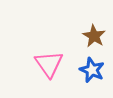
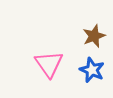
brown star: rotated 20 degrees clockwise
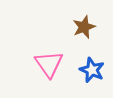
brown star: moved 10 px left, 9 px up
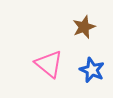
pink triangle: rotated 16 degrees counterclockwise
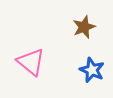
pink triangle: moved 18 px left, 2 px up
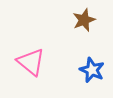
brown star: moved 7 px up
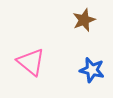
blue star: rotated 10 degrees counterclockwise
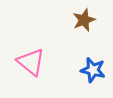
blue star: moved 1 px right
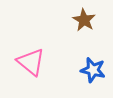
brown star: rotated 20 degrees counterclockwise
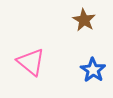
blue star: rotated 20 degrees clockwise
